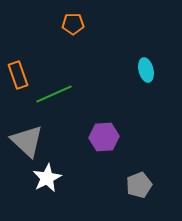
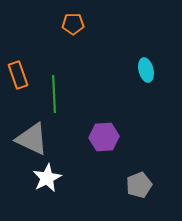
green line: rotated 69 degrees counterclockwise
gray triangle: moved 5 px right, 2 px up; rotated 18 degrees counterclockwise
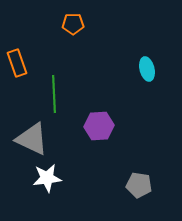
cyan ellipse: moved 1 px right, 1 px up
orange rectangle: moved 1 px left, 12 px up
purple hexagon: moved 5 px left, 11 px up
white star: rotated 20 degrees clockwise
gray pentagon: rotated 30 degrees clockwise
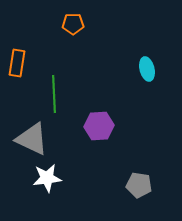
orange rectangle: rotated 28 degrees clockwise
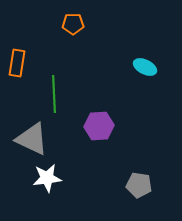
cyan ellipse: moved 2 px left, 2 px up; rotated 50 degrees counterclockwise
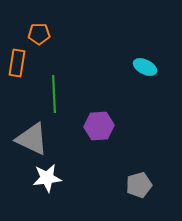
orange pentagon: moved 34 px left, 10 px down
gray pentagon: rotated 25 degrees counterclockwise
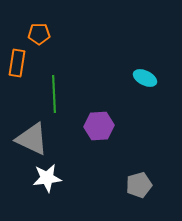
cyan ellipse: moved 11 px down
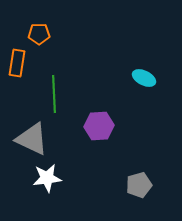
cyan ellipse: moved 1 px left
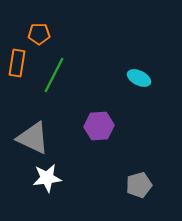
cyan ellipse: moved 5 px left
green line: moved 19 px up; rotated 30 degrees clockwise
gray triangle: moved 1 px right, 1 px up
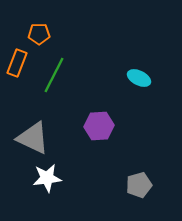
orange rectangle: rotated 12 degrees clockwise
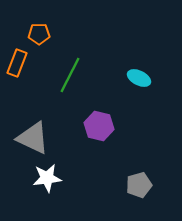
green line: moved 16 px right
purple hexagon: rotated 16 degrees clockwise
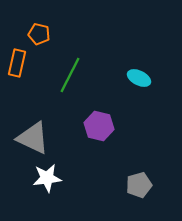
orange pentagon: rotated 15 degrees clockwise
orange rectangle: rotated 8 degrees counterclockwise
